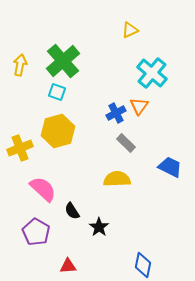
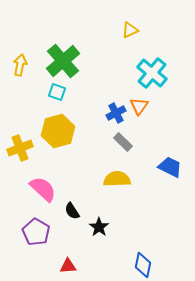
gray rectangle: moved 3 px left, 1 px up
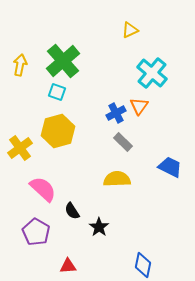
yellow cross: rotated 15 degrees counterclockwise
